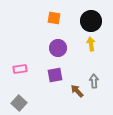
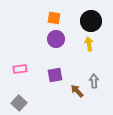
yellow arrow: moved 2 px left
purple circle: moved 2 px left, 9 px up
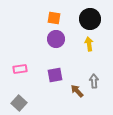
black circle: moved 1 px left, 2 px up
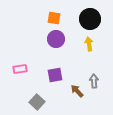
gray square: moved 18 px right, 1 px up
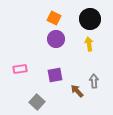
orange square: rotated 16 degrees clockwise
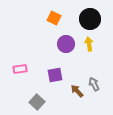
purple circle: moved 10 px right, 5 px down
gray arrow: moved 3 px down; rotated 24 degrees counterclockwise
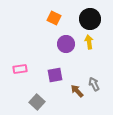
yellow arrow: moved 2 px up
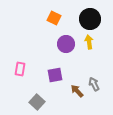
pink rectangle: rotated 72 degrees counterclockwise
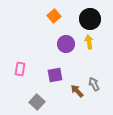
orange square: moved 2 px up; rotated 24 degrees clockwise
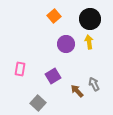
purple square: moved 2 px left, 1 px down; rotated 21 degrees counterclockwise
gray square: moved 1 px right, 1 px down
